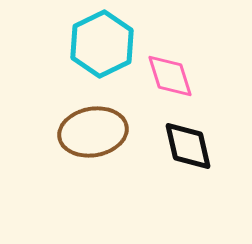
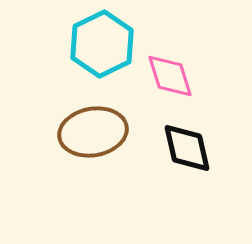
black diamond: moved 1 px left, 2 px down
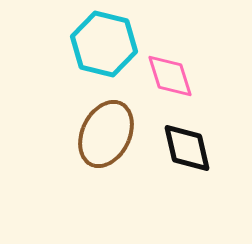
cyan hexagon: moved 2 px right; rotated 20 degrees counterclockwise
brown ellipse: moved 13 px right, 2 px down; rotated 54 degrees counterclockwise
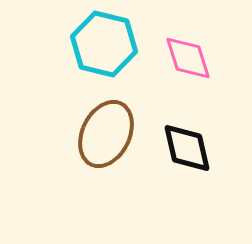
pink diamond: moved 18 px right, 18 px up
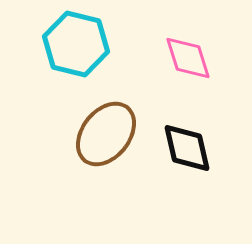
cyan hexagon: moved 28 px left
brown ellipse: rotated 12 degrees clockwise
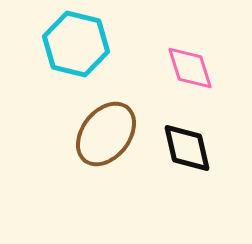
pink diamond: moved 2 px right, 10 px down
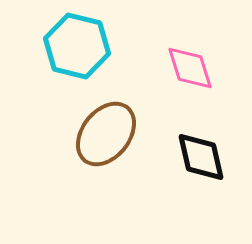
cyan hexagon: moved 1 px right, 2 px down
black diamond: moved 14 px right, 9 px down
